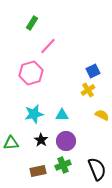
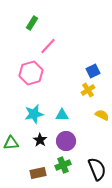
black star: moved 1 px left
brown rectangle: moved 2 px down
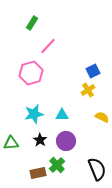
yellow semicircle: moved 2 px down
green cross: moved 6 px left; rotated 21 degrees counterclockwise
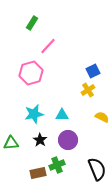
purple circle: moved 2 px right, 1 px up
green cross: rotated 21 degrees clockwise
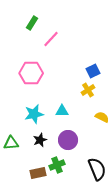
pink line: moved 3 px right, 7 px up
pink hexagon: rotated 15 degrees clockwise
cyan triangle: moved 4 px up
black star: rotated 16 degrees clockwise
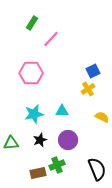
yellow cross: moved 1 px up
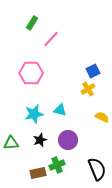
cyan triangle: moved 2 px left, 1 px up; rotated 16 degrees clockwise
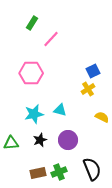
green cross: moved 2 px right, 7 px down
black semicircle: moved 5 px left
